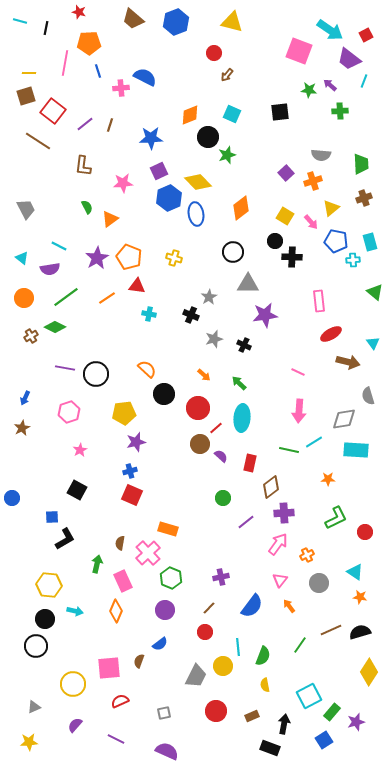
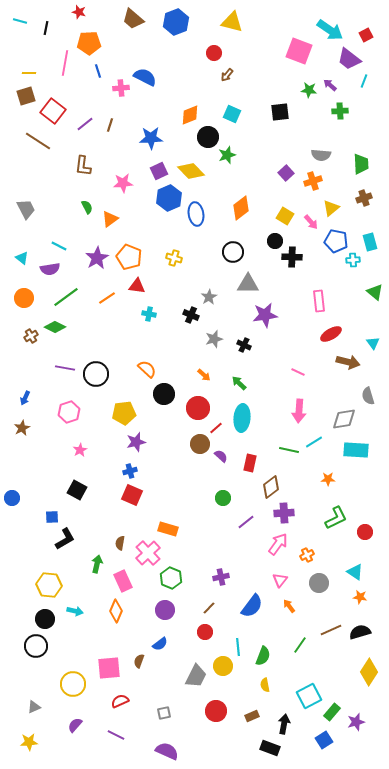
yellow diamond at (198, 182): moved 7 px left, 11 px up
purple line at (116, 739): moved 4 px up
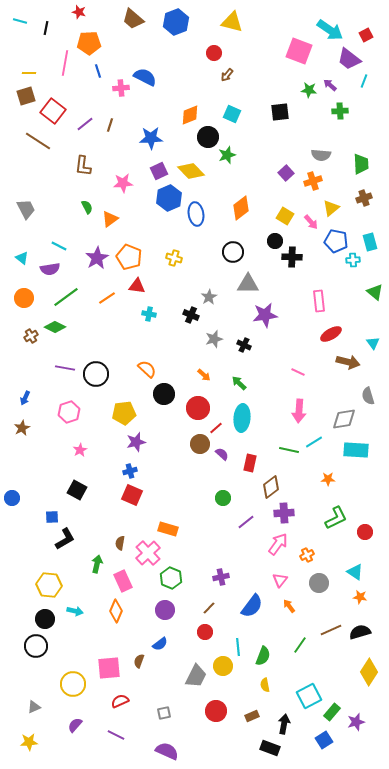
purple semicircle at (221, 456): moved 1 px right, 2 px up
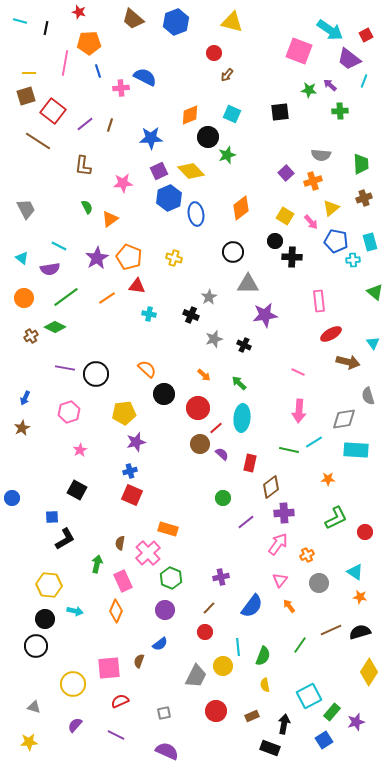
gray triangle at (34, 707): rotated 40 degrees clockwise
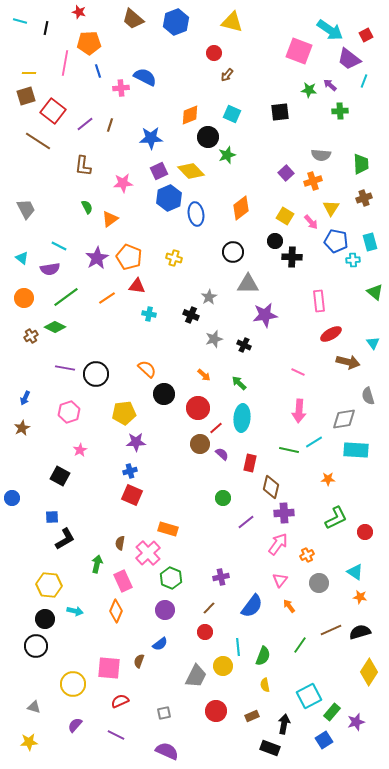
yellow triangle at (331, 208): rotated 18 degrees counterclockwise
purple star at (136, 442): rotated 12 degrees clockwise
brown diamond at (271, 487): rotated 40 degrees counterclockwise
black square at (77, 490): moved 17 px left, 14 px up
pink square at (109, 668): rotated 10 degrees clockwise
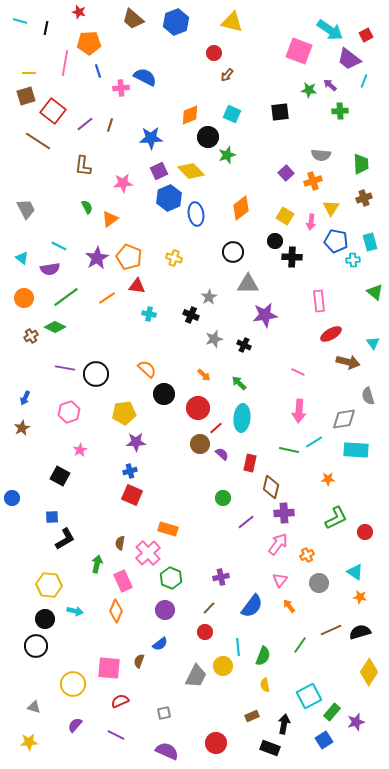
pink arrow at (311, 222): rotated 49 degrees clockwise
red circle at (216, 711): moved 32 px down
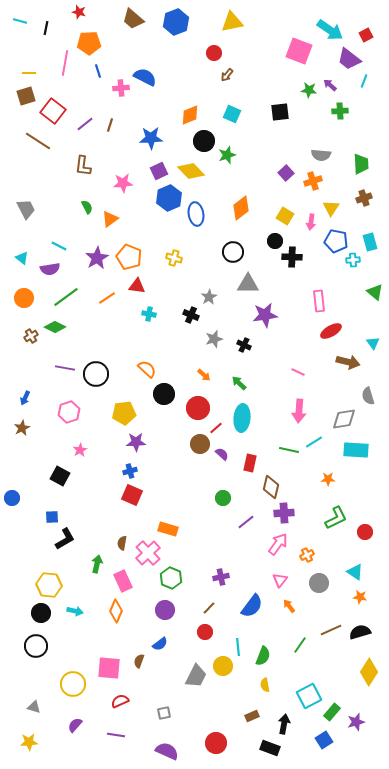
yellow triangle at (232, 22): rotated 25 degrees counterclockwise
black circle at (208, 137): moved 4 px left, 4 px down
red ellipse at (331, 334): moved 3 px up
brown semicircle at (120, 543): moved 2 px right
black circle at (45, 619): moved 4 px left, 6 px up
purple line at (116, 735): rotated 18 degrees counterclockwise
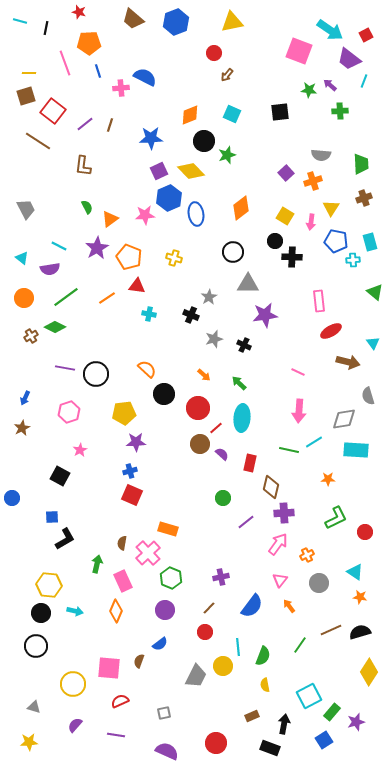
pink line at (65, 63): rotated 30 degrees counterclockwise
pink star at (123, 183): moved 22 px right, 32 px down
purple star at (97, 258): moved 10 px up
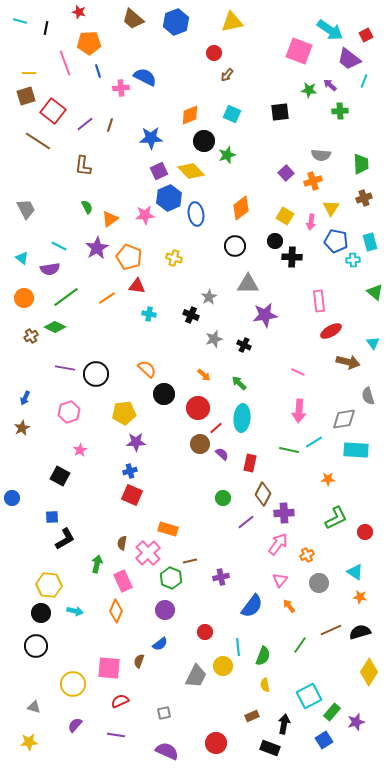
black circle at (233, 252): moved 2 px right, 6 px up
brown diamond at (271, 487): moved 8 px left, 7 px down; rotated 15 degrees clockwise
brown line at (209, 608): moved 19 px left, 47 px up; rotated 32 degrees clockwise
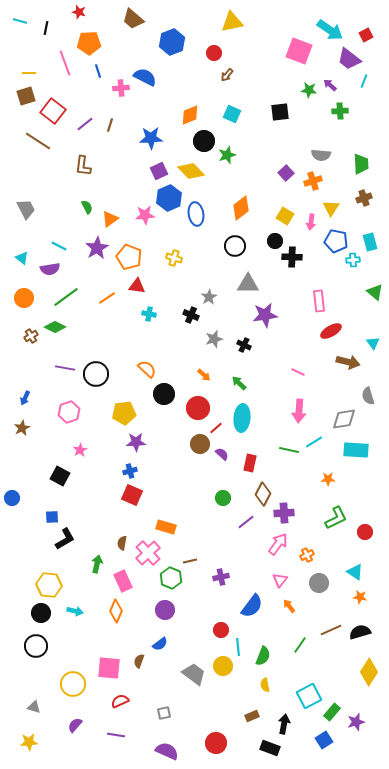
blue hexagon at (176, 22): moved 4 px left, 20 px down
orange rectangle at (168, 529): moved 2 px left, 2 px up
red circle at (205, 632): moved 16 px right, 2 px up
gray trapezoid at (196, 676): moved 2 px left, 2 px up; rotated 80 degrees counterclockwise
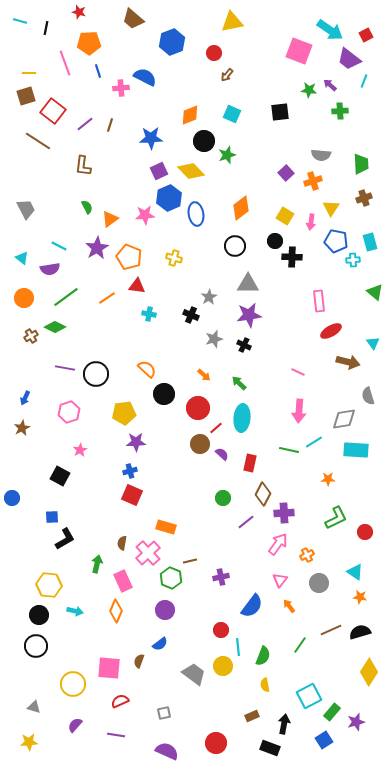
purple star at (265, 315): moved 16 px left
black circle at (41, 613): moved 2 px left, 2 px down
